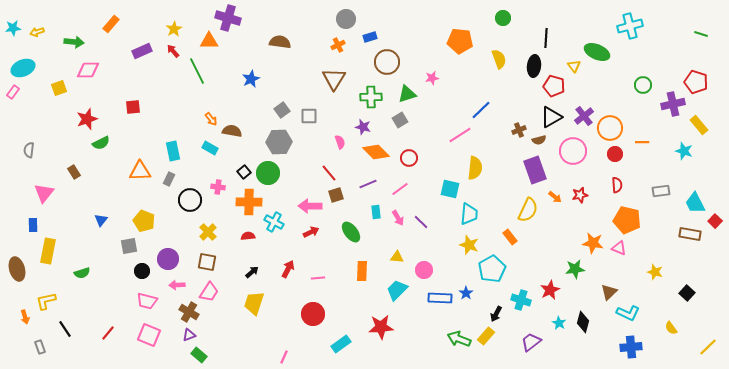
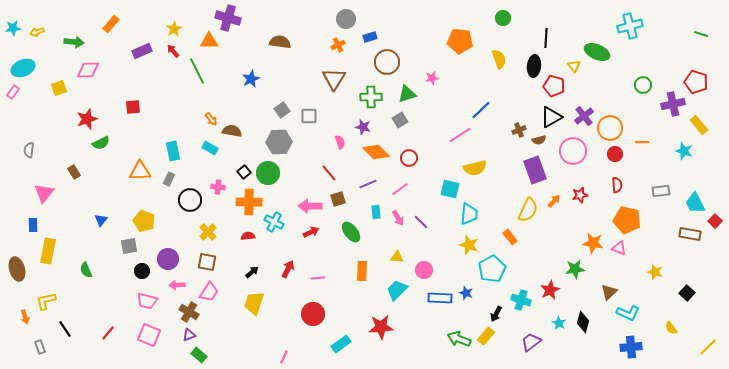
yellow semicircle at (475, 168): rotated 70 degrees clockwise
brown square at (336, 195): moved 2 px right, 4 px down
orange arrow at (555, 197): moved 1 px left, 4 px down; rotated 88 degrees counterclockwise
green semicircle at (82, 273): moved 4 px right, 3 px up; rotated 84 degrees clockwise
blue star at (466, 293): rotated 16 degrees counterclockwise
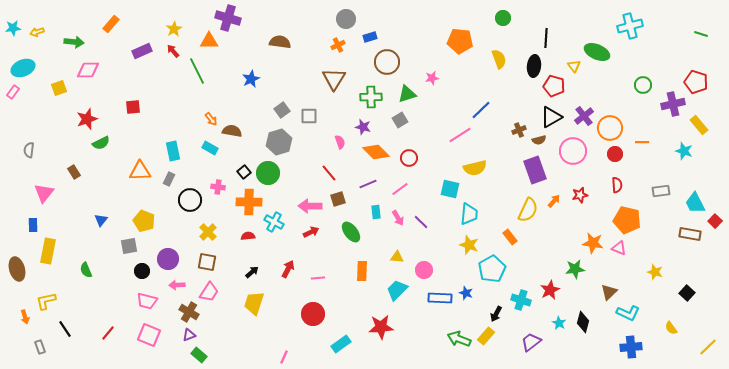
gray hexagon at (279, 142): rotated 15 degrees counterclockwise
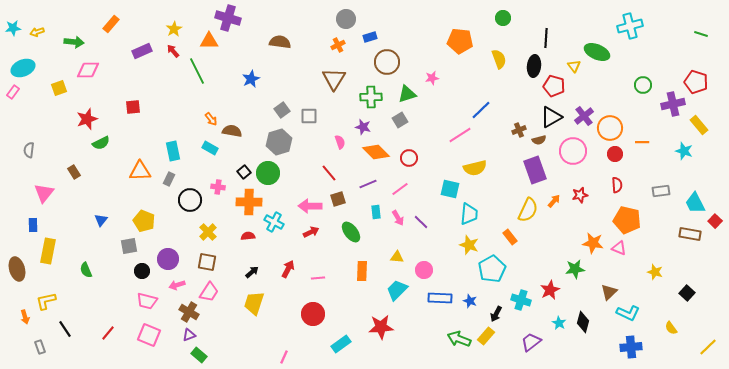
pink arrow at (177, 285): rotated 14 degrees counterclockwise
blue star at (466, 293): moved 4 px right, 8 px down
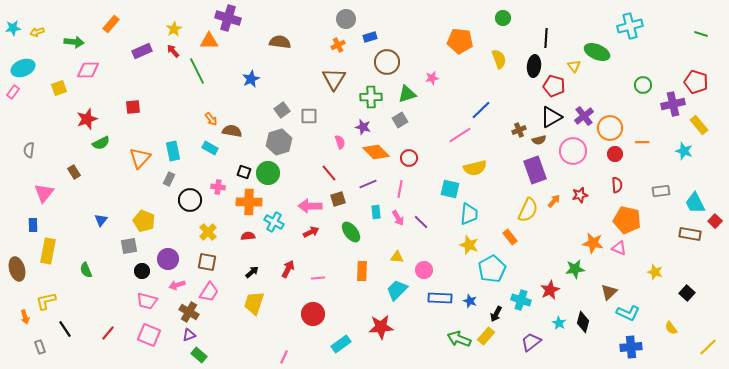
orange triangle at (140, 171): moved 13 px up; rotated 45 degrees counterclockwise
black square at (244, 172): rotated 32 degrees counterclockwise
pink line at (400, 189): rotated 42 degrees counterclockwise
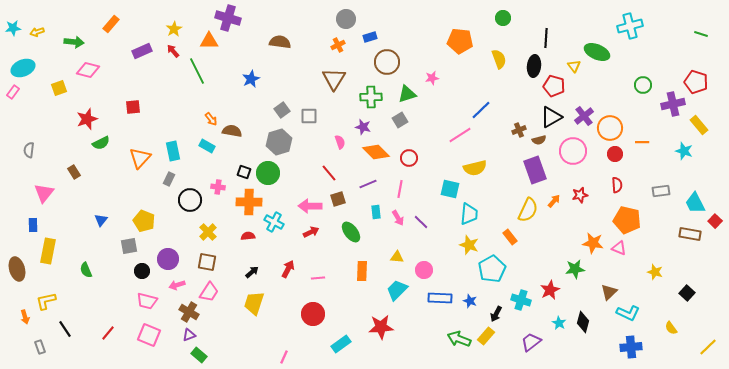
pink diamond at (88, 70): rotated 15 degrees clockwise
cyan rectangle at (210, 148): moved 3 px left, 2 px up
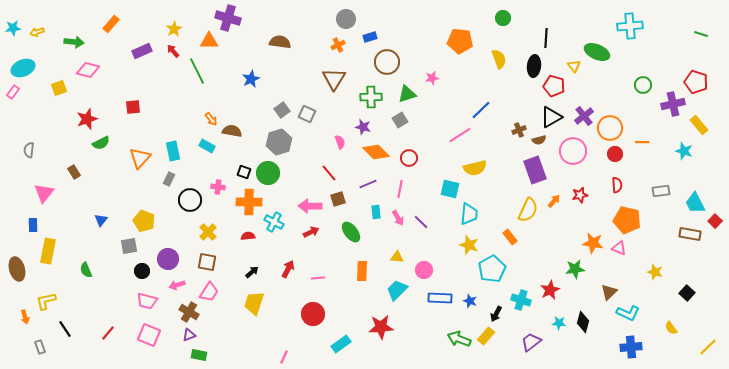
cyan cross at (630, 26): rotated 10 degrees clockwise
gray square at (309, 116): moved 2 px left, 2 px up; rotated 24 degrees clockwise
cyan star at (559, 323): rotated 24 degrees counterclockwise
green rectangle at (199, 355): rotated 28 degrees counterclockwise
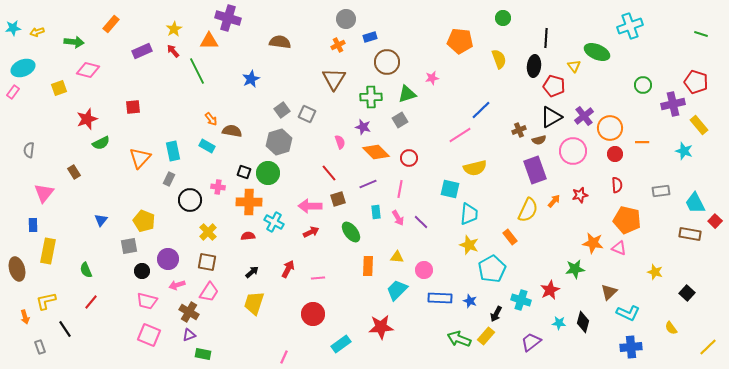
cyan cross at (630, 26): rotated 15 degrees counterclockwise
orange rectangle at (362, 271): moved 6 px right, 5 px up
red line at (108, 333): moved 17 px left, 31 px up
green rectangle at (199, 355): moved 4 px right, 1 px up
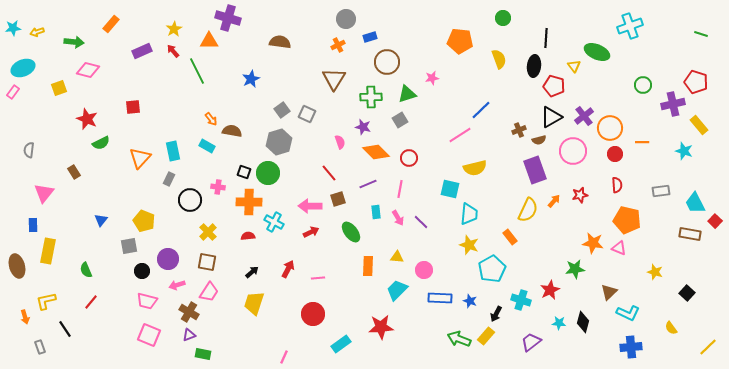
red star at (87, 119): rotated 30 degrees counterclockwise
brown ellipse at (17, 269): moved 3 px up
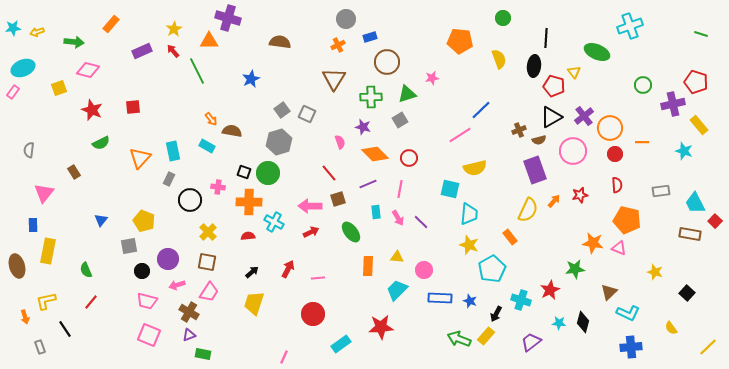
yellow triangle at (574, 66): moved 6 px down
red star at (87, 119): moved 5 px right, 9 px up
orange diamond at (376, 152): moved 1 px left, 2 px down
